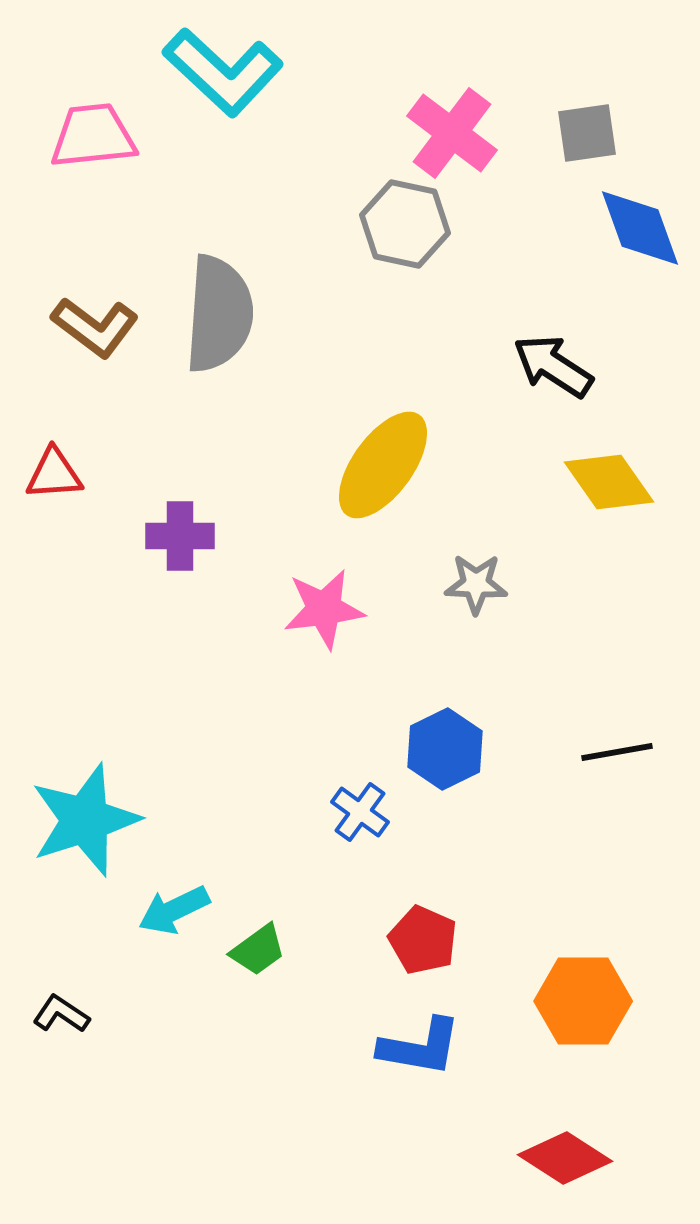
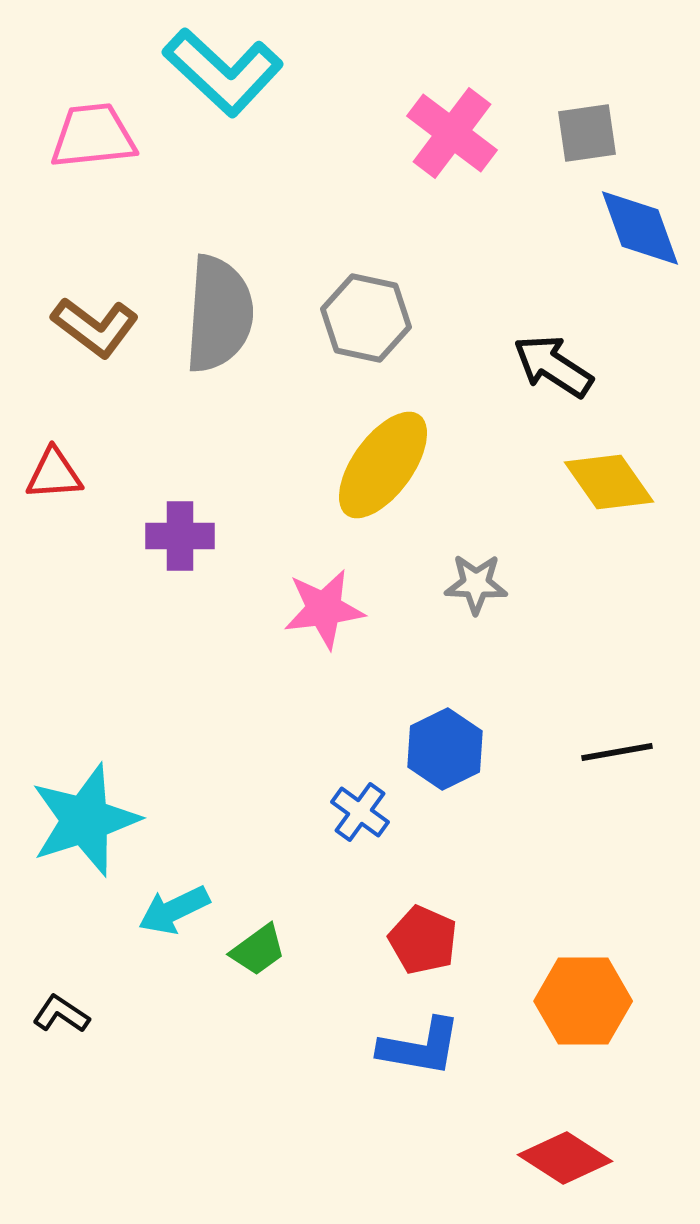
gray hexagon: moved 39 px left, 94 px down
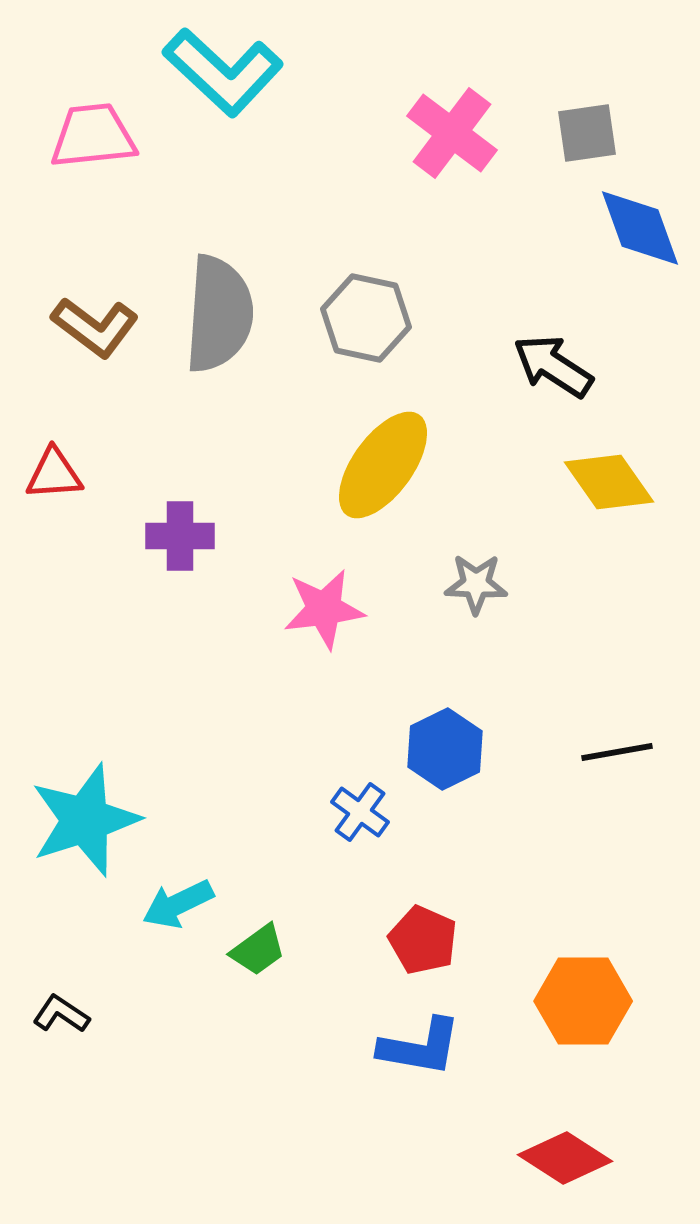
cyan arrow: moved 4 px right, 6 px up
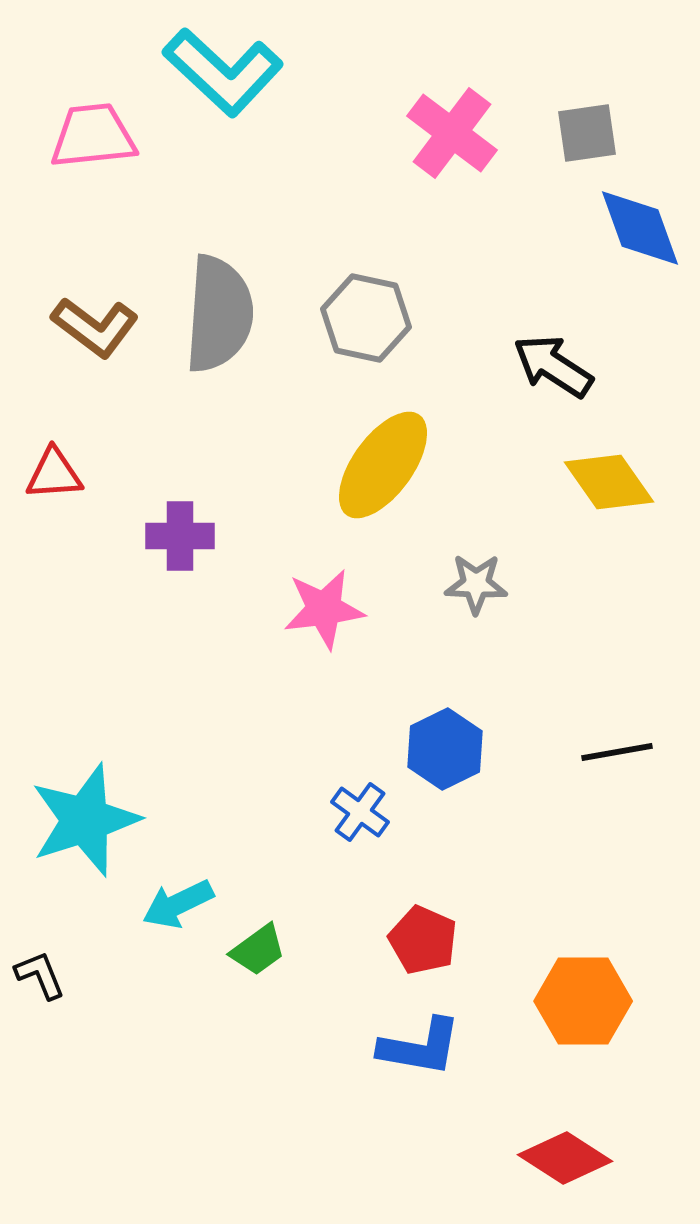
black L-shape: moved 21 px left, 39 px up; rotated 34 degrees clockwise
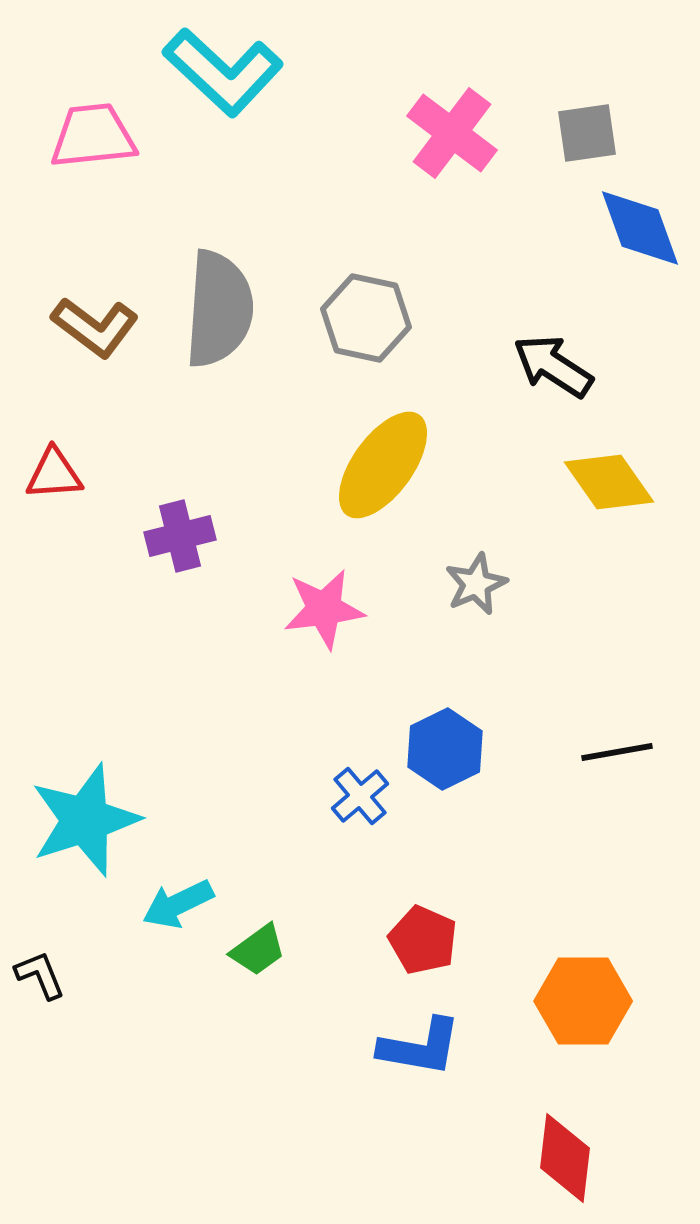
gray semicircle: moved 5 px up
purple cross: rotated 14 degrees counterclockwise
gray star: rotated 26 degrees counterclockwise
blue cross: moved 16 px up; rotated 14 degrees clockwise
red diamond: rotated 64 degrees clockwise
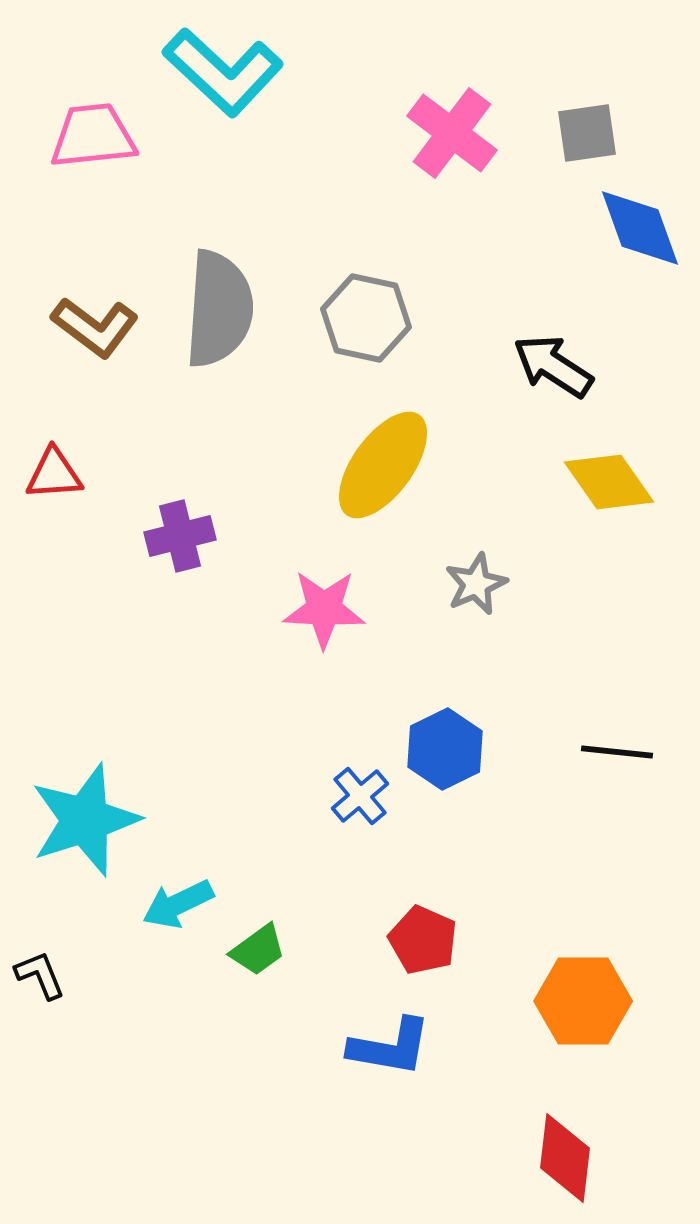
pink star: rotated 10 degrees clockwise
black line: rotated 16 degrees clockwise
blue L-shape: moved 30 px left
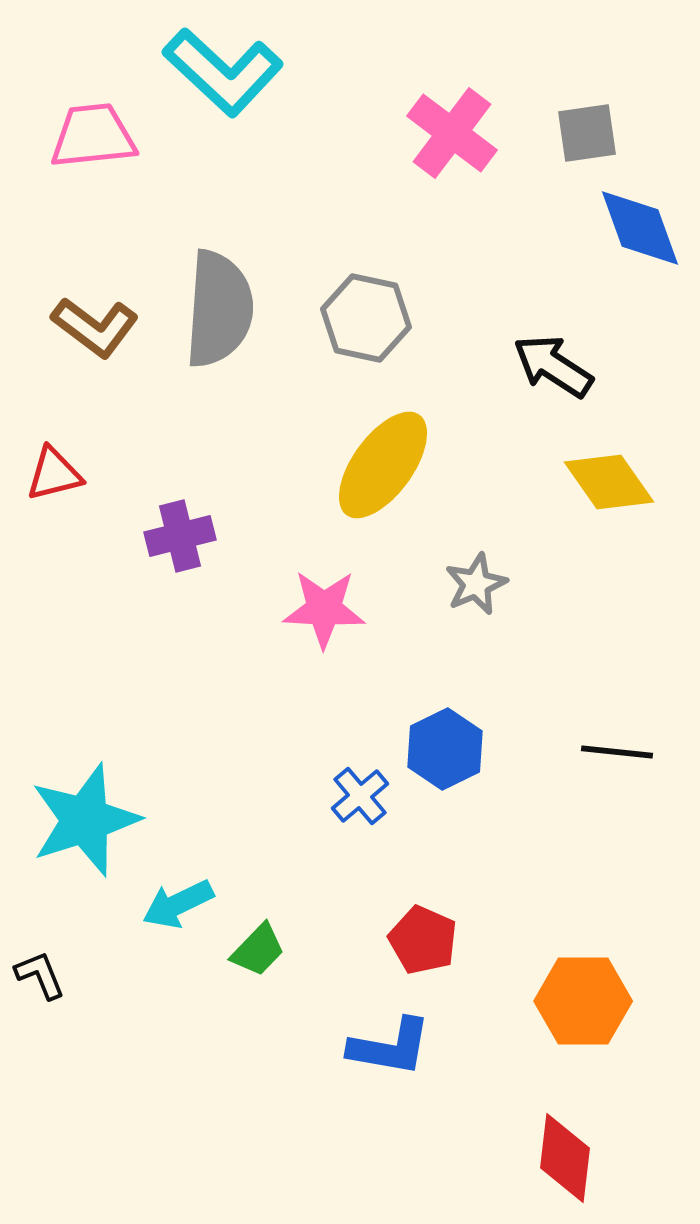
red triangle: rotated 10 degrees counterclockwise
green trapezoid: rotated 10 degrees counterclockwise
